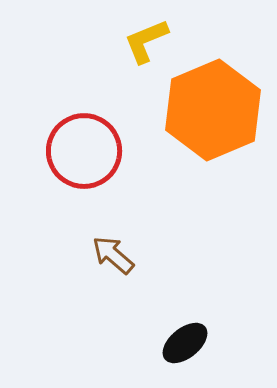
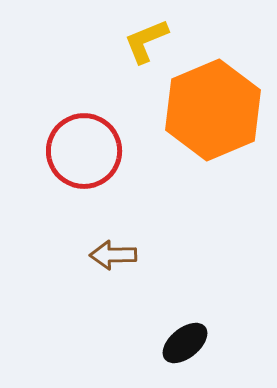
brown arrow: rotated 42 degrees counterclockwise
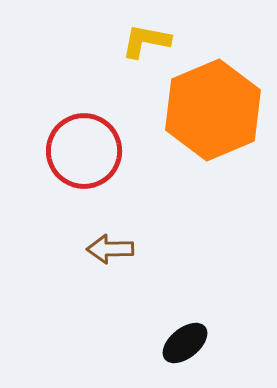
yellow L-shape: rotated 33 degrees clockwise
brown arrow: moved 3 px left, 6 px up
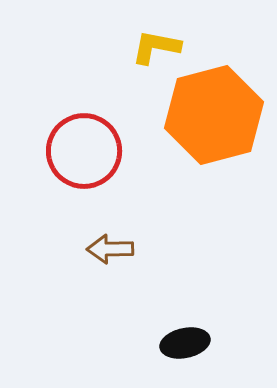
yellow L-shape: moved 10 px right, 6 px down
orange hexagon: moved 1 px right, 5 px down; rotated 8 degrees clockwise
black ellipse: rotated 27 degrees clockwise
